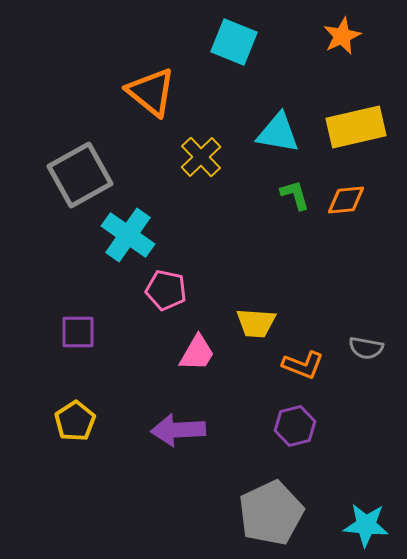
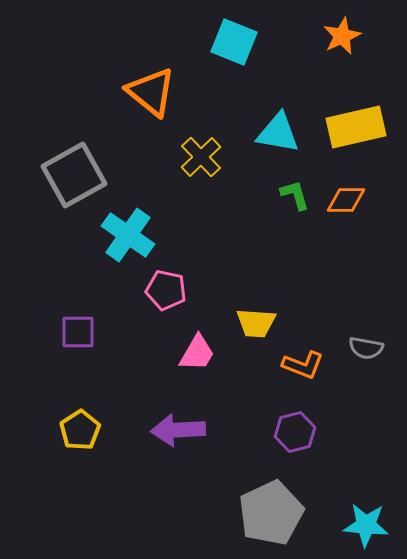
gray square: moved 6 px left
orange diamond: rotated 6 degrees clockwise
yellow pentagon: moved 5 px right, 9 px down
purple hexagon: moved 6 px down
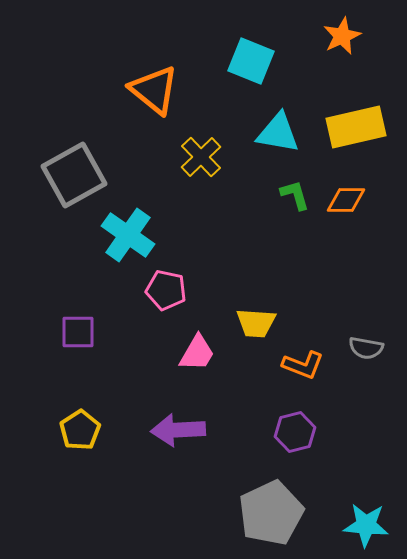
cyan square: moved 17 px right, 19 px down
orange triangle: moved 3 px right, 2 px up
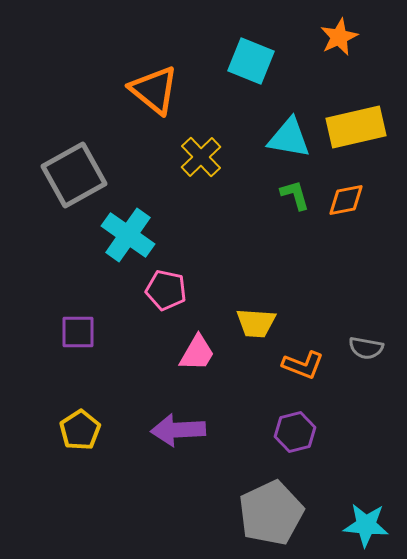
orange star: moved 3 px left, 1 px down
cyan triangle: moved 11 px right, 5 px down
orange diamond: rotated 12 degrees counterclockwise
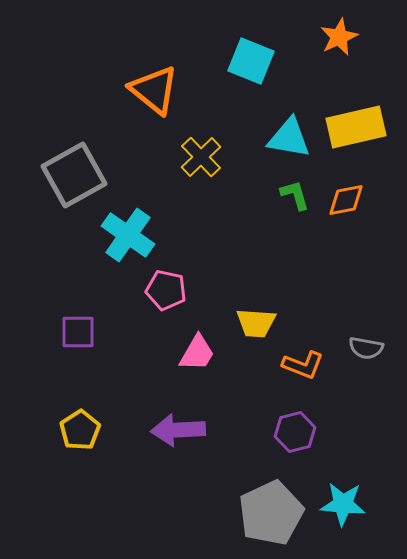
cyan star: moved 23 px left, 21 px up
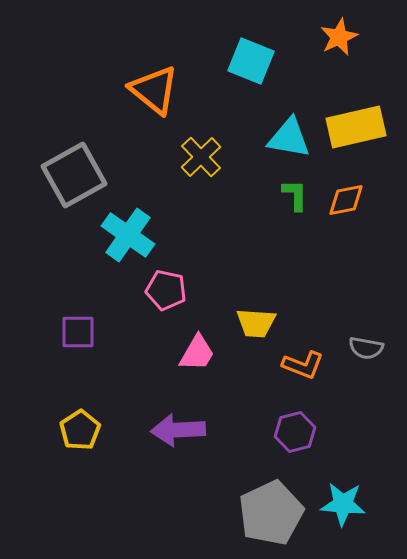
green L-shape: rotated 16 degrees clockwise
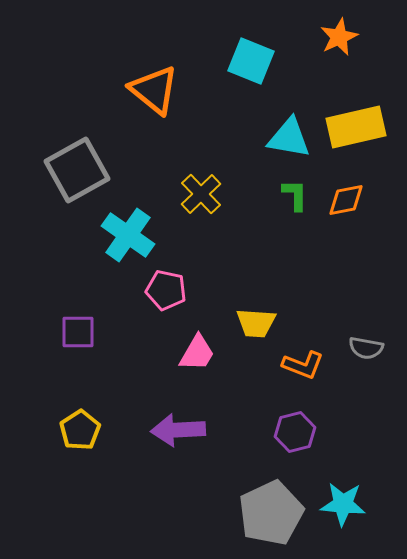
yellow cross: moved 37 px down
gray square: moved 3 px right, 5 px up
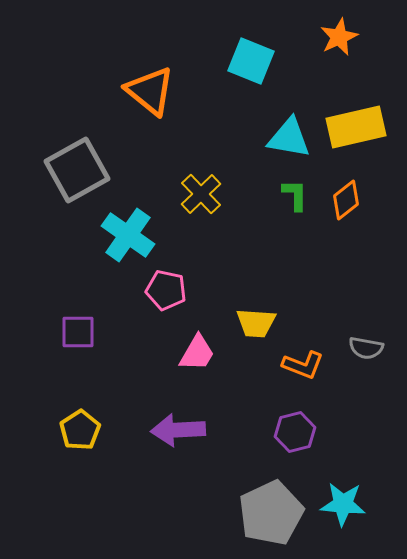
orange triangle: moved 4 px left, 1 px down
orange diamond: rotated 27 degrees counterclockwise
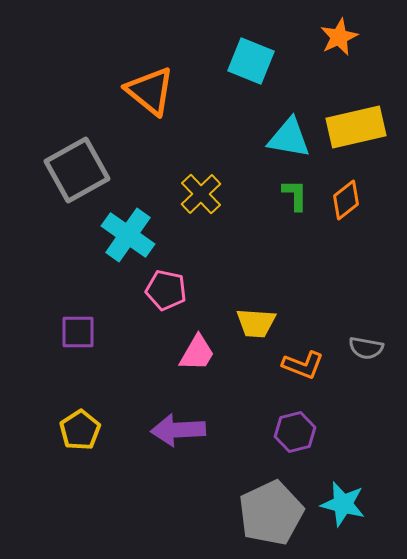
cyan star: rotated 9 degrees clockwise
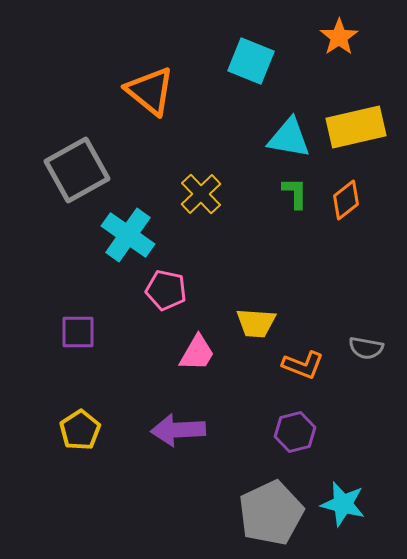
orange star: rotated 9 degrees counterclockwise
green L-shape: moved 2 px up
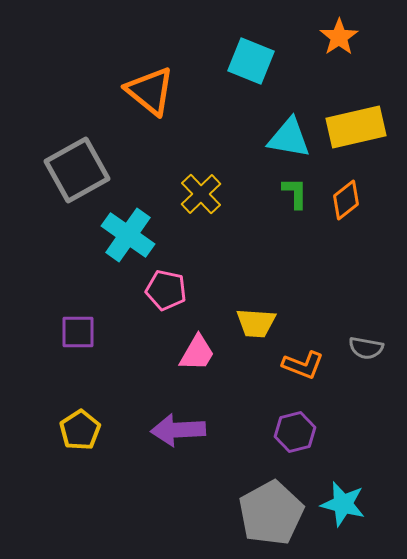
gray pentagon: rotated 4 degrees counterclockwise
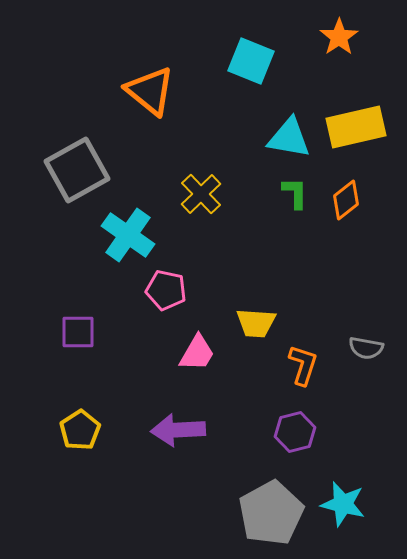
orange L-shape: rotated 93 degrees counterclockwise
